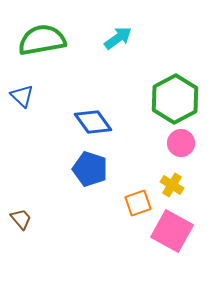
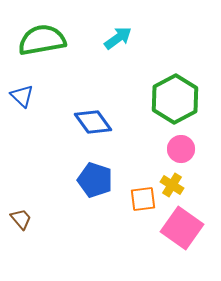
pink circle: moved 6 px down
blue pentagon: moved 5 px right, 11 px down
orange square: moved 5 px right, 4 px up; rotated 12 degrees clockwise
pink square: moved 10 px right, 3 px up; rotated 6 degrees clockwise
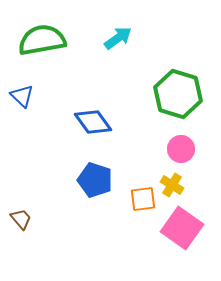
green hexagon: moved 3 px right, 5 px up; rotated 15 degrees counterclockwise
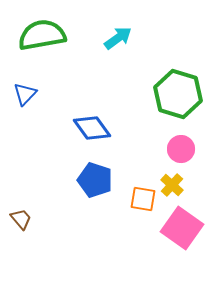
green semicircle: moved 5 px up
blue triangle: moved 3 px right, 2 px up; rotated 30 degrees clockwise
blue diamond: moved 1 px left, 6 px down
yellow cross: rotated 10 degrees clockwise
orange square: rotated 16 degrees clockwise
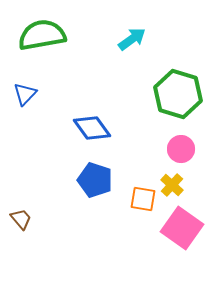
cyan arrow: moved 14 px right, 1 px down
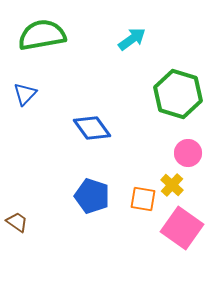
pink circle: moved 7 px right, 4 px down
blue pentagon: moved 3 px left, 16 px down
brown trapezoid: moved 4 px left, 3 px down; rotated 15 degrees counterclockwise
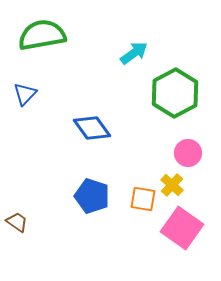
cyan arrow: moved 2 px right, 14 px down
green hexagon: moved 3 px left, 1 px up; rotated 15 degrees clockwise
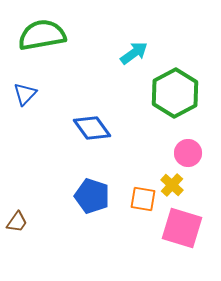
brown trapezoid: rotated 90 degrees clockwise
pink square: rotated 18 degrees counterclockwise
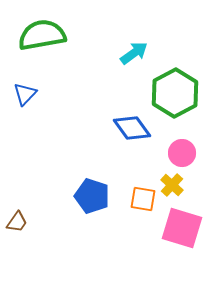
blue diamond: moved 40 px right
pink circle: moved 6 px left
